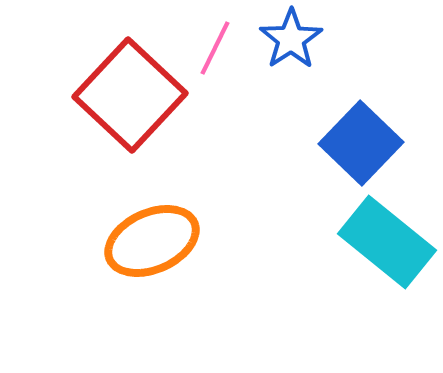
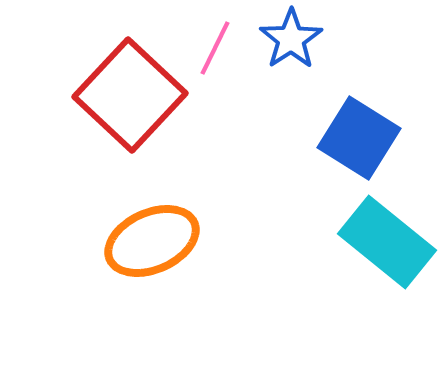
blue square: moved 2 px left, 5 px up; rotated 12 degrees counterclockwise
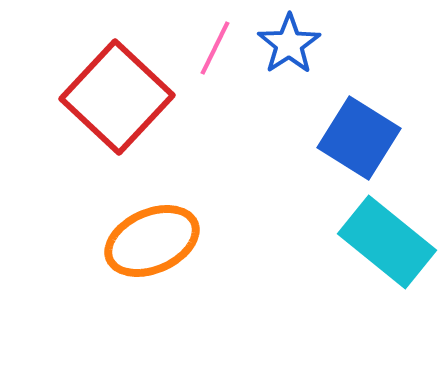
blue star: moved 2 px left, 5 px down
red square: moved 13 px left, 2 px down
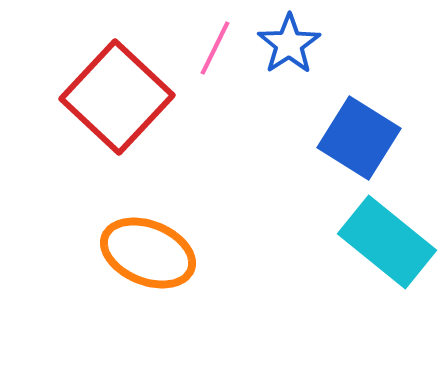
orange ellipse: moved 4 px left, 12 px down; rotated 46 degrees clockwise
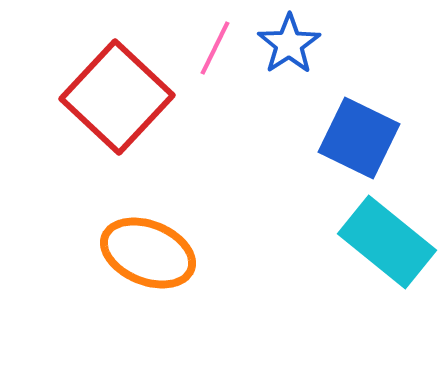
blue square: rotated 6 degrees counterclockwise
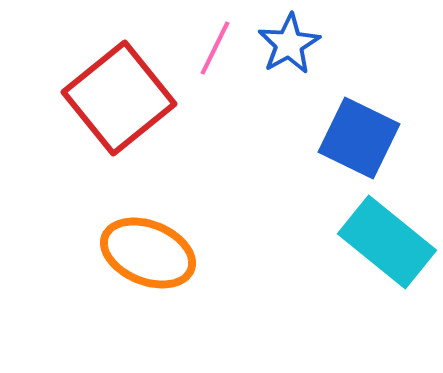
blue star: rotated 4 degrees clockwise
red square: moved 2 px right, 1 px down; rotated 8 degrees clockwise
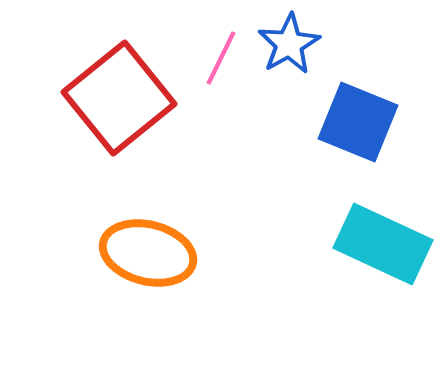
pink line: moved 6 px right, 10 px down
blue square: moved 1 px left, 16 px up; rotated 4 degrees counterclockwise
cyan rectangle: moved 4 px left, 2 px down; rotated 14 degrees counterclockwise
orange ellipse: rotated 8 degrees counterclockwise
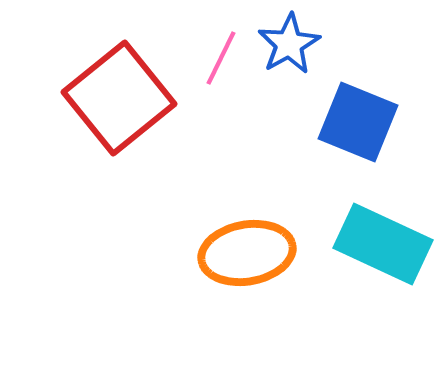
orange ellipse: moved 99 px right; rotated 24 degrees counterclockwise
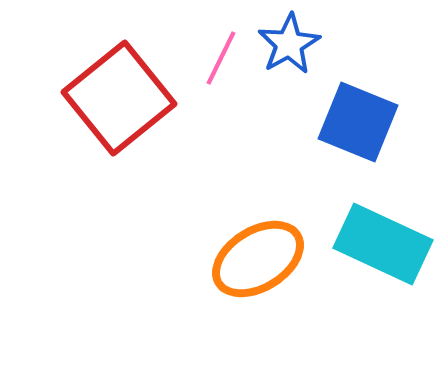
orange ellipse: moved 11 px right, 6 px down; rotated 22 degrees counterclockwise
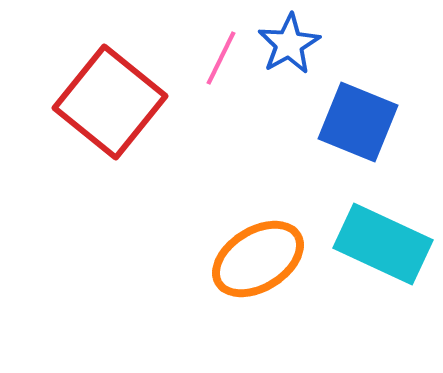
red square: moved 9 px left, 4 px down; rotated 12 degrees counterclockwise
